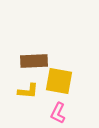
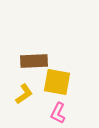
yellow square: moved 2 px left, 1 px down
yellow L-shape: moved 4 px left, 3 px down; rotated 40 degrees counterclockwise
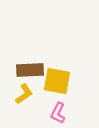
brown rectangle: moved 4 px left, 9 px down
yellow square: moved 1 px up
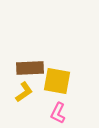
brown rectangle: moved 2 px up
yellow L-shape: moved 2 px up
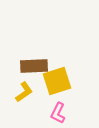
brown rectangle: moved 4 px right, 2 px up
yellow square: rotated 28 degrees counterclockwise
